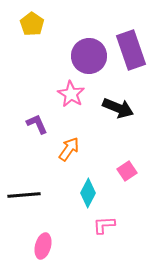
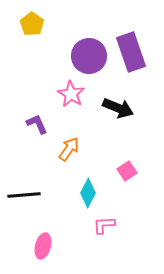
purple rectangle: moved 2 px down
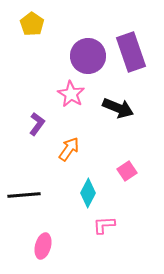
purple circle: moved 1 px left
purple L-shape: rotated 60 degrees clockwise
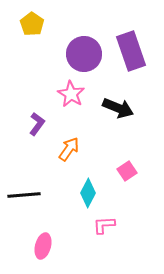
purple rectangle: moved 1 px up
purple circle: moved 4 px left, 2 px up
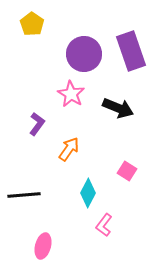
pink square: rotated 24 degrees counterclockwise
pink L-shape: rotated 50 degrees counterclockwise
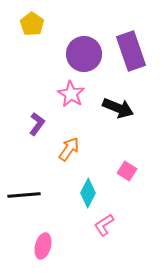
pink L-shape: rotated 20 degrees clockwise
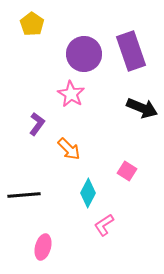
black arrow: moved 24 px right
orange arrow: rotated 100 degrees clockwise
pink ellipse: moved 1 px down
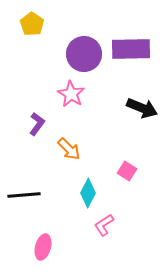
purple rectangle: moved 2 px up; rotated 72 degrees counterclockwise
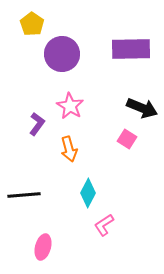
purple circle: moved 22 px left
pink star: moved 1 px left, 12 px down
orange arrow: rotated 30 degrees clockwise
pink square: moved 32 px up
